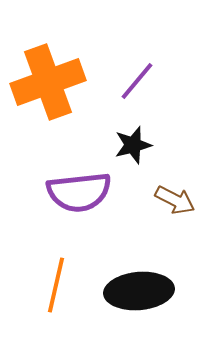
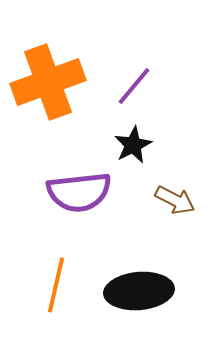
purple line: moved 3 px left, 5 px down
black star: rotated 12 degrees counterclockwise
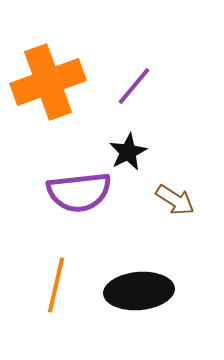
black star: moved 5 px left, 7 px down
brown arrow: rotated 6 degrees clockwise
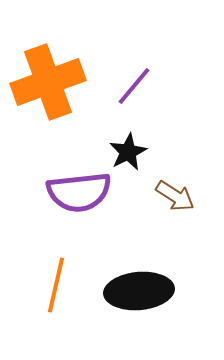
brown arrow: moved 4 px up
